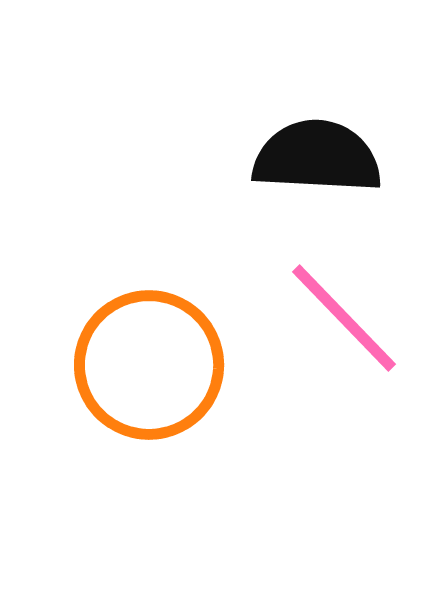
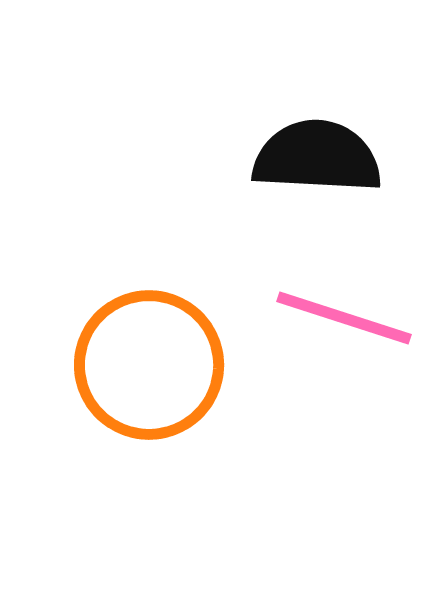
pink line: rotated 28 degrees counterclockwise
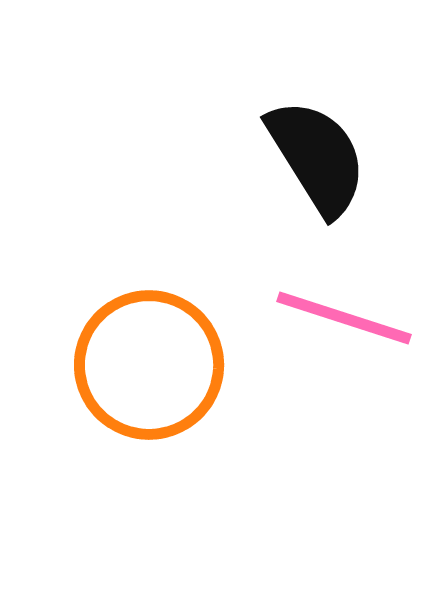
black semicircle: rotated 55 degrees clockwise
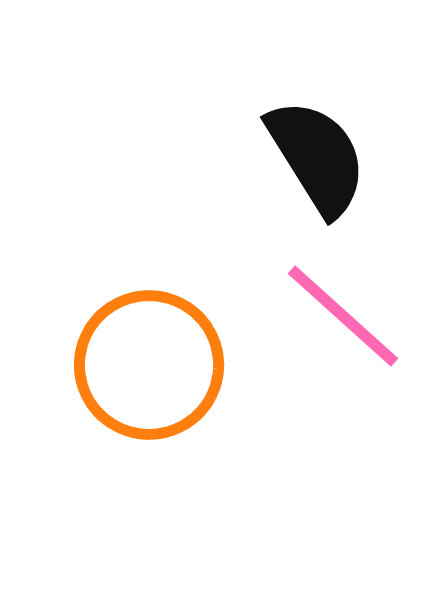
pink line: moved 1 px left, 2 px up; rotated 24 degrees clockwise
